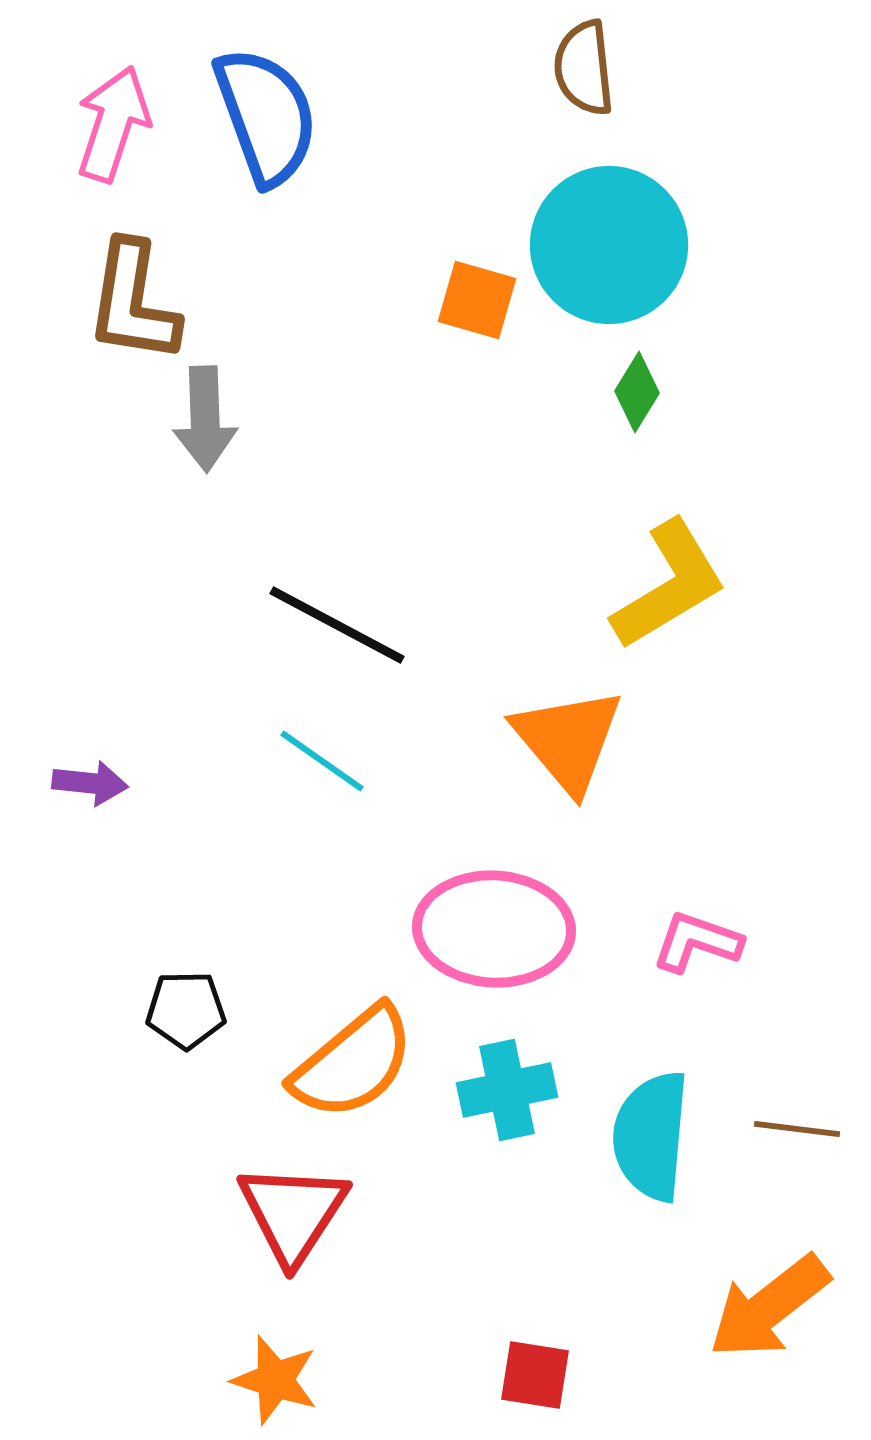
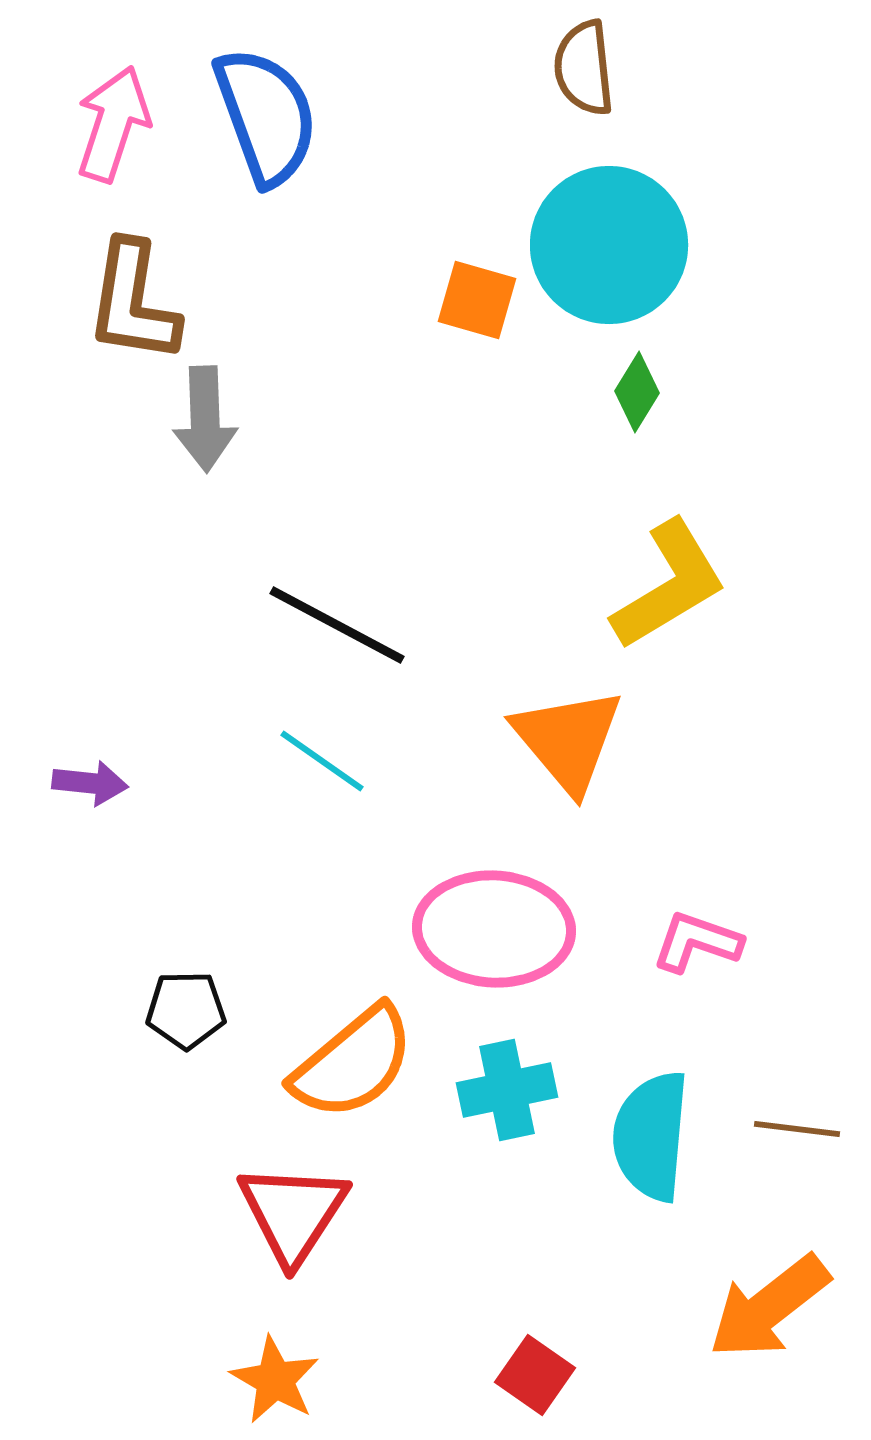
red square: rotated 26 degrees clockwise
orange star: rotated 12 degrees clockwise
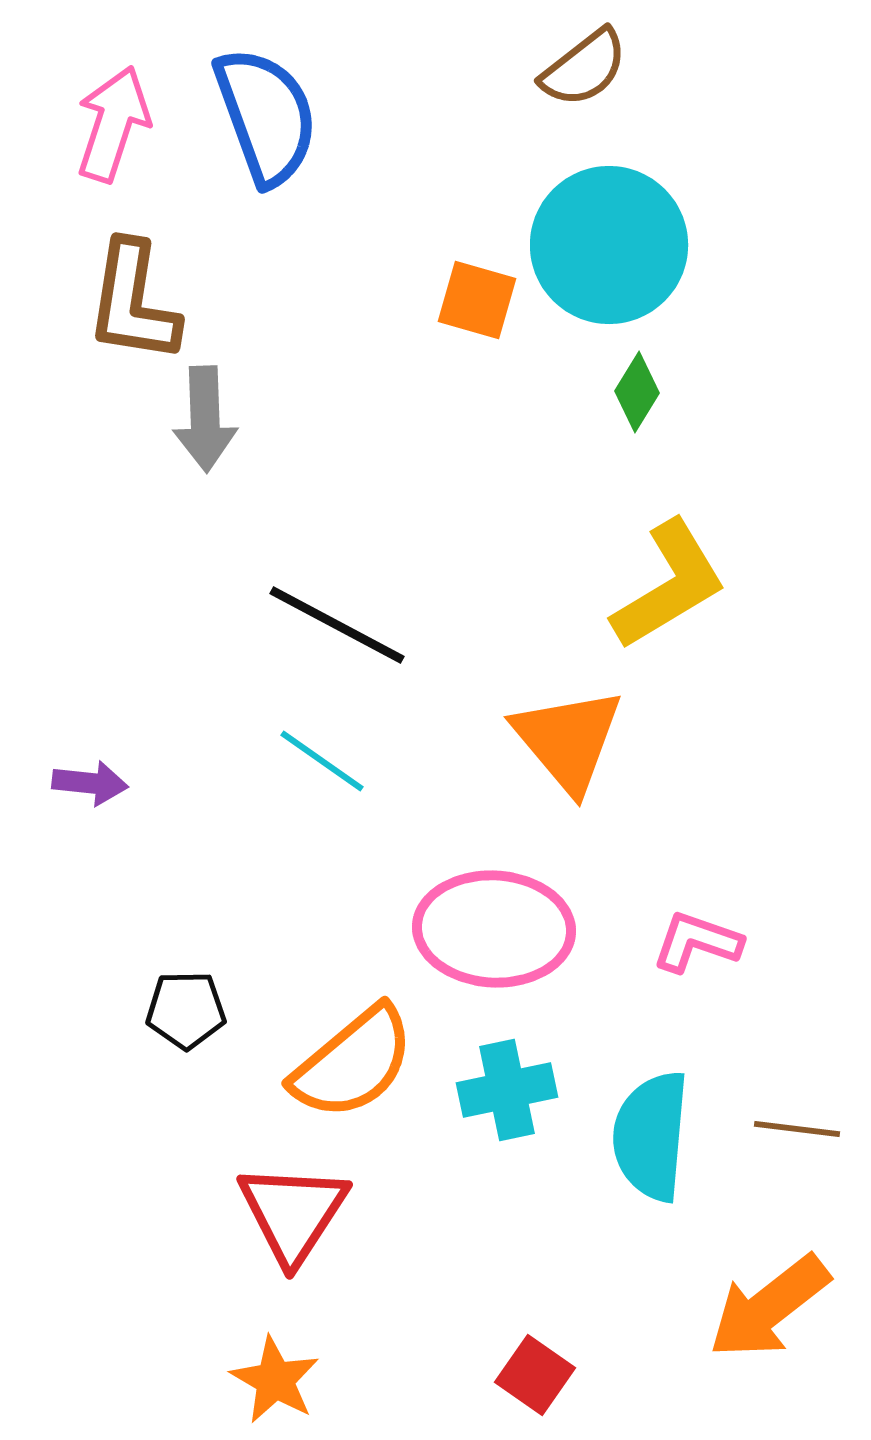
brown semicircle: rotated 122 degrees counterclockwise
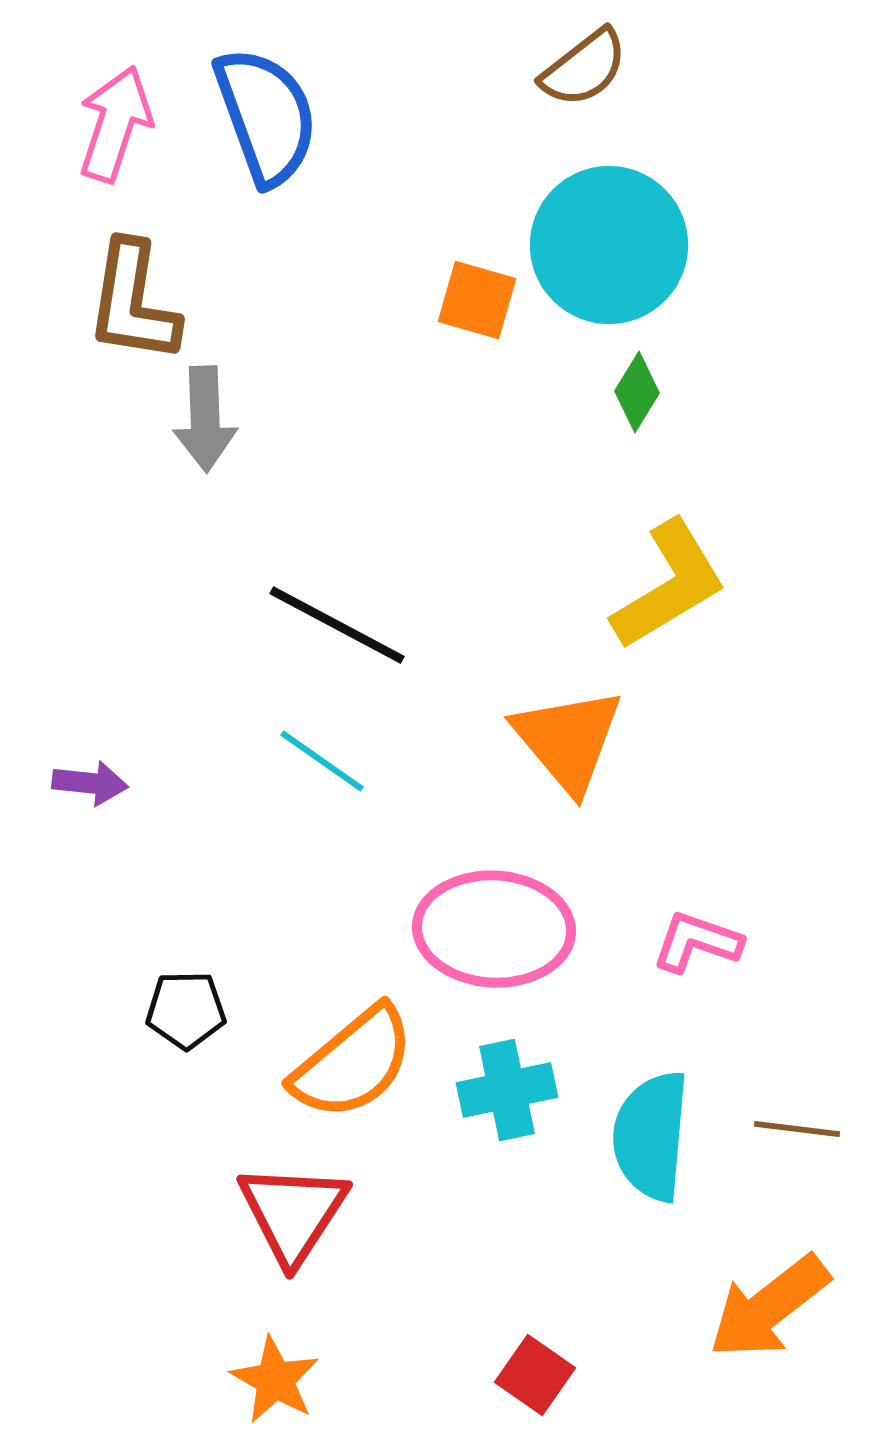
pink arrow: moved 2 px right
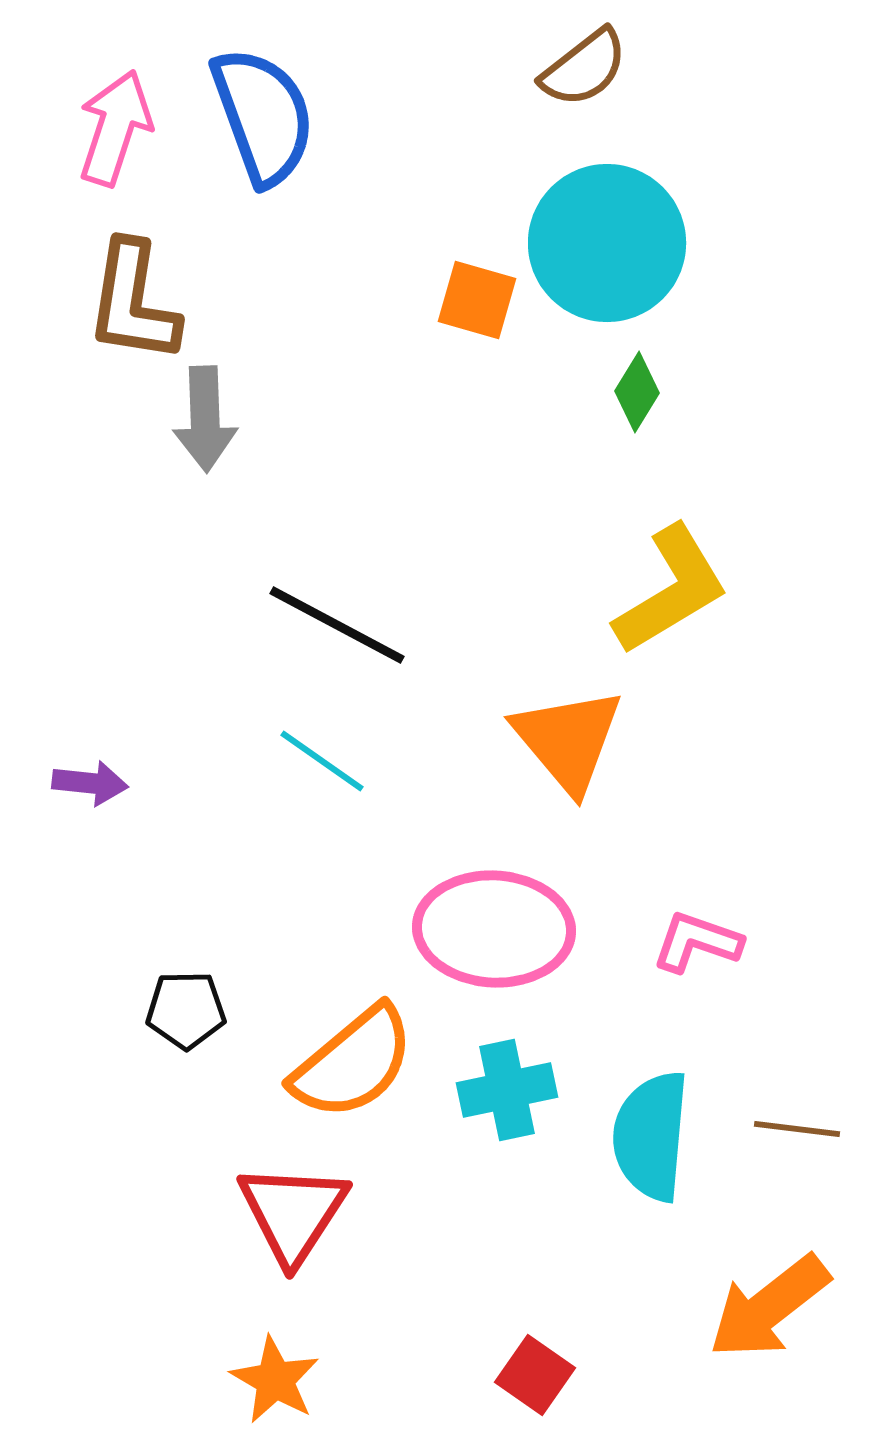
blue semicircle: moved 3 px left
pink arrow: moved 4 px down
cyan circle: moved 2 px left, 2 px up
yellow L-shape: moved 2 px right, 5 px down
